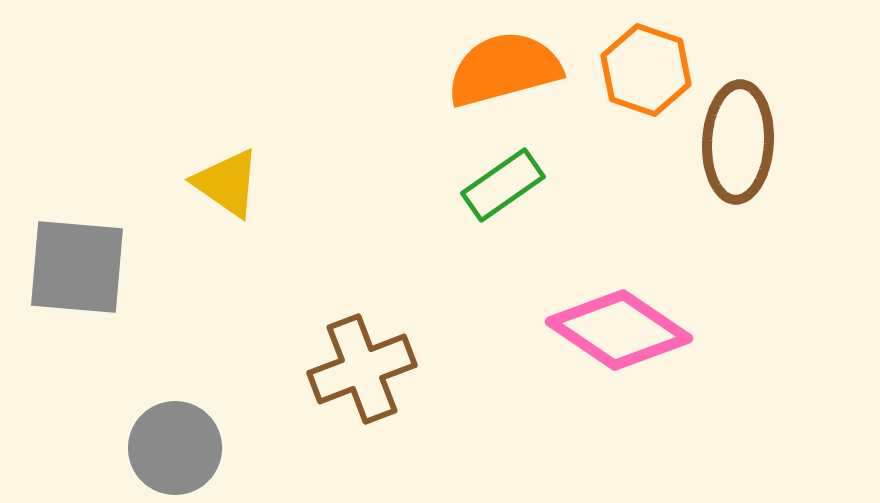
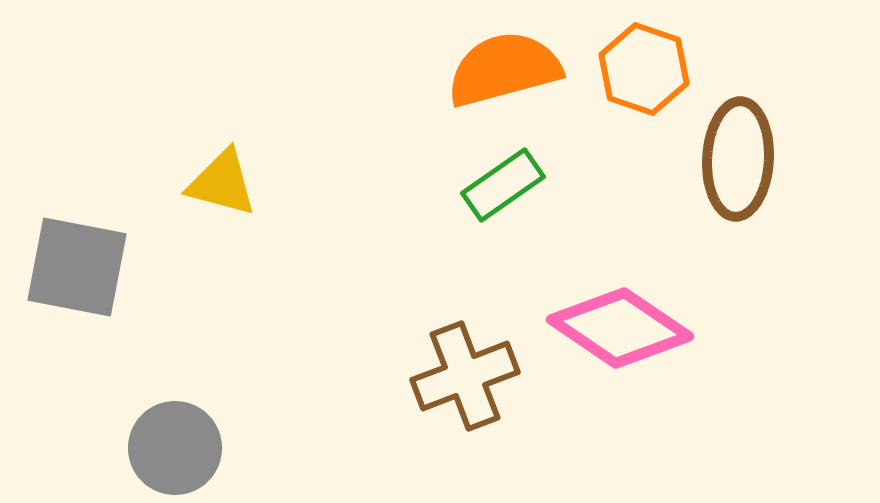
orange hexagon: moved 2 px left, 1 px up
brown ellipse: moved 17 px down
yellow triangle: moved 5 px left; rotated 20 degrees counterclockwise
gray square: rotated 6 degrees clockwise
pink diamond: moved 1 px right, 2 px up
brown cross: moved 103 px right, 7 px down
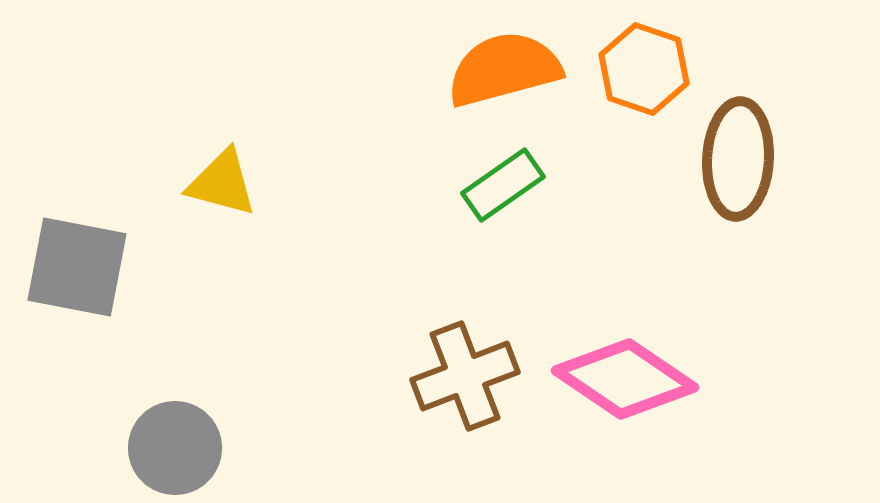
pink diamond: moved 5 px right, 51 px down
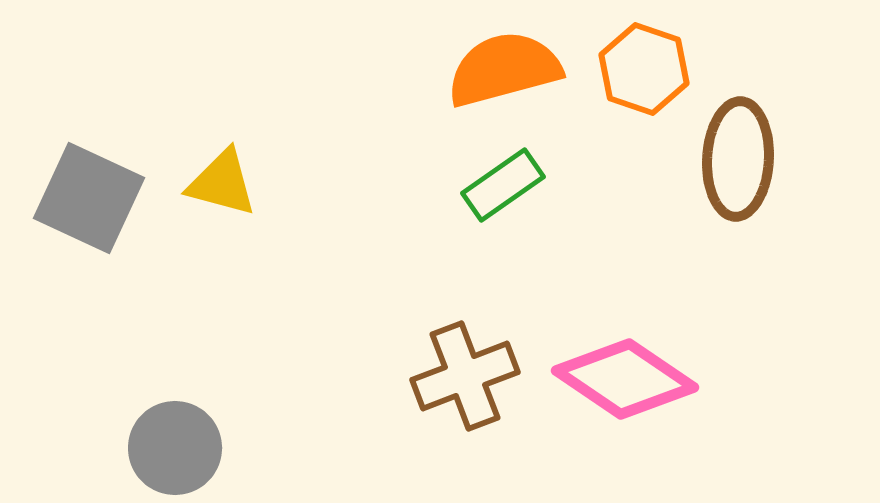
gray square: moved 12 px right, 69 px up; rotated 14 degrees clockwise
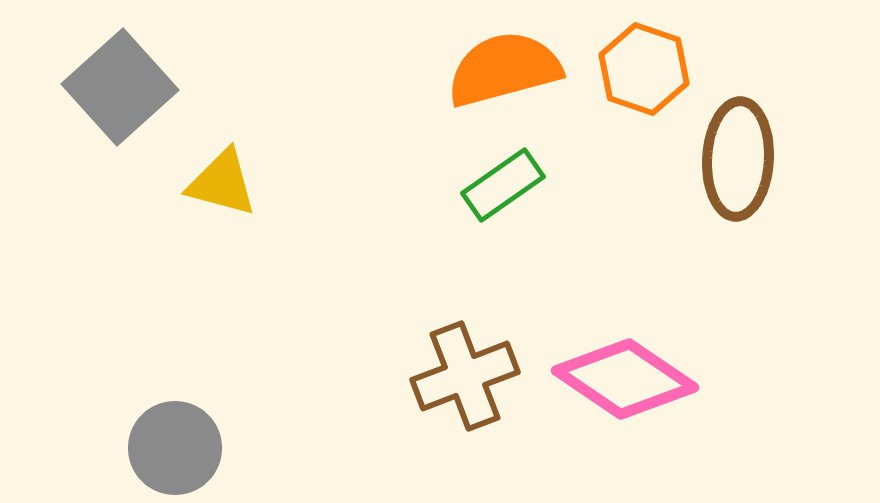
gray square: moved 31 px right, 111 px up; rotated 23 degrees clockwise
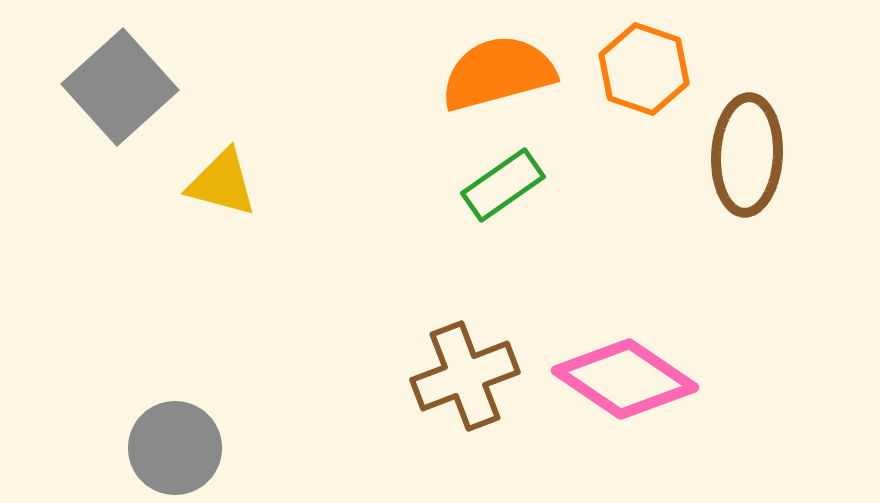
orange semicircle: moved 6 px left, 4 px down
brown ellipse: moved 9 px right, 4 px up
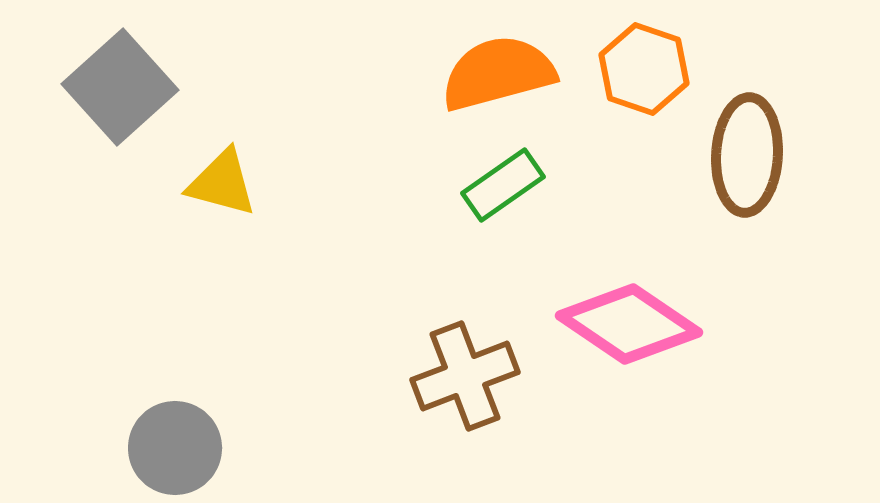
pink diamond: moved 4 px right, 55 px up
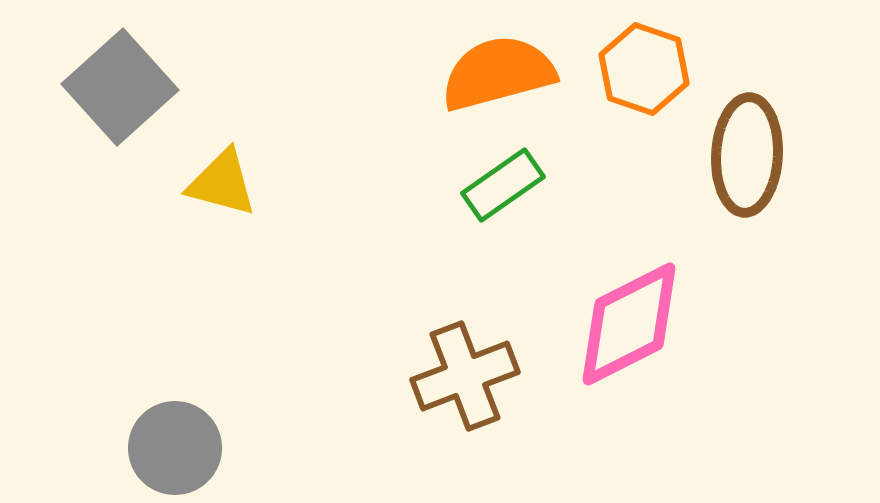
pink diamond: rotated 61 degrees counterclockwise
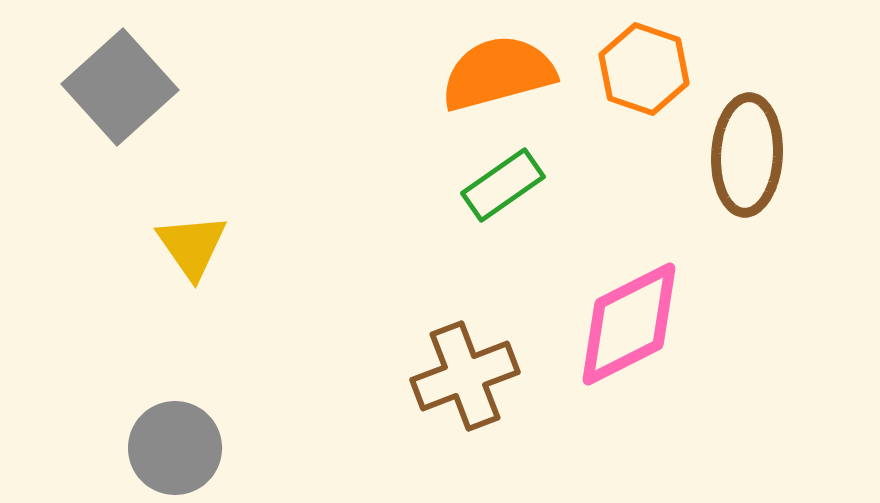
yellow triangle: moved 30 px left, 63 px down; rotated 40 degrees clockwise
